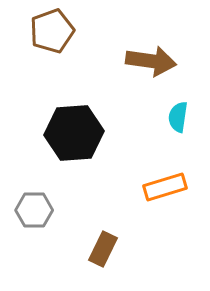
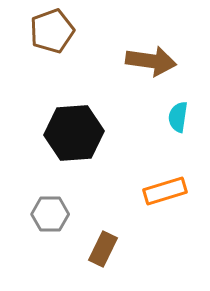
orange rectangle: moved 4 px down
gray hexagon: moved 16 px right, 4 px down
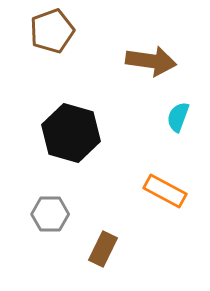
cyan semicircle: rotated 12 degrees clockwise
black hexagon: moved 3 px left; rotated 20 degrees clockwise
orange rectangle: rotated 45 degrees clockwise
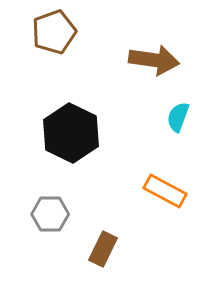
brown pentagon: moved 2 px right, 1 px down
brown arrow: moved 3 px right, 1 px up
black hexagon: rotated 10 degrees clockwise
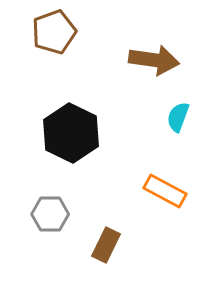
brown rectangle: moved 3 px right, 4 px up
